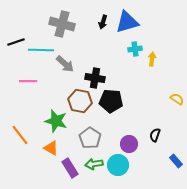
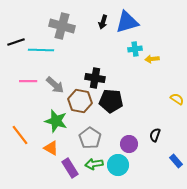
gray cross: moved 2 px down
yellow arrow: rotated 104 degrees counterclockwise
gray arrow: moved 10 px left, 21 px down
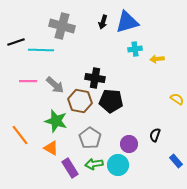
yellow arrow: moved 5 px right
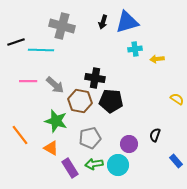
gray pentagon: rotated 25 degrees clockwise
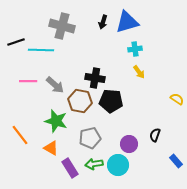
yellow arrow: moved 18 px left, 13 px down; rotated 120 degrees counterclockwise
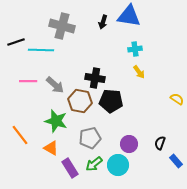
blue triangle: moved 2 px right, 6 px up; rotated 25 degrees clockwise
black semicircle: moved 5 px right, 8 px down
green arrow: rotated 30 degrees counterclockwise
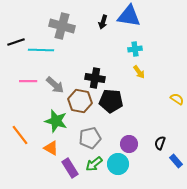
cyan circle: moved 1 px up
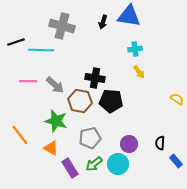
black semicircle: rotated 16 degrees counterclockwise
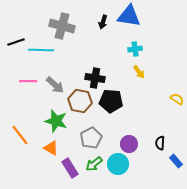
gray pentagon: moved 1 px right; rotated 15 degrees counterclockwise
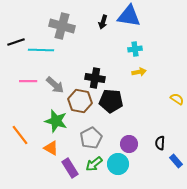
yellow arrow: rotated 64 degrees counterclockwise
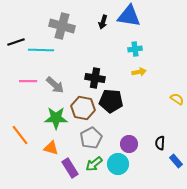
brown hexagon: moved 3 px right, 7 px down
green star: moved 3 px up; rotated 15 degrees counterclockwise
orange triangle: rotated 14 degrees counterclockwise
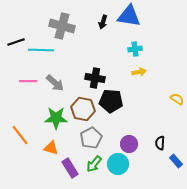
gray arrow: moved 2 px up
brown hexagon: moved 1 px down
green arrow: rotated 12 degrees counterclockwise
